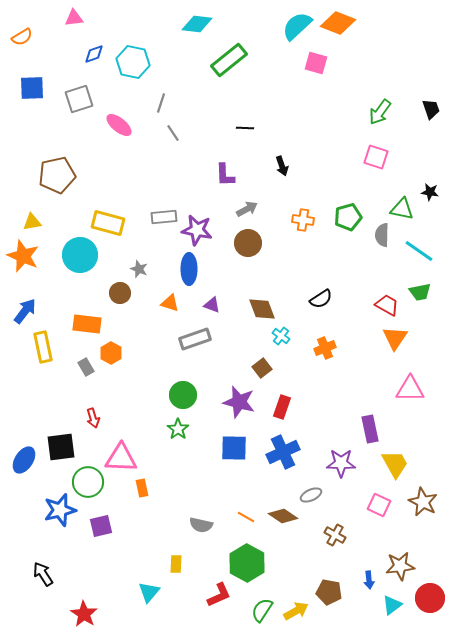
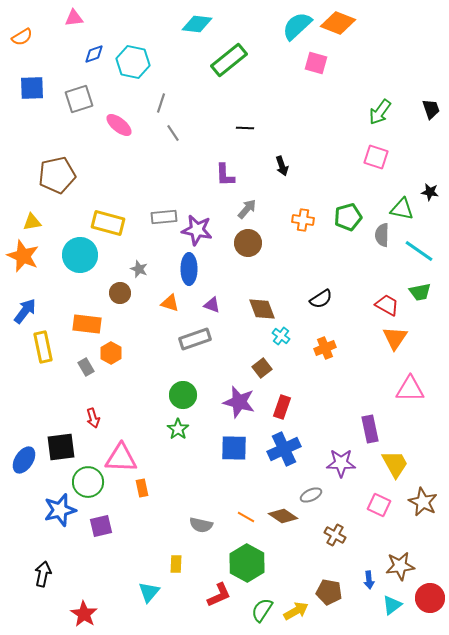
gray arrow at (247, 209): rotated 20 degrees counterclockwise
blue cross at (283, 452): moved 1 px right, 3 px up
black arrow at (43, 574): rotated 45 degrees clockwise
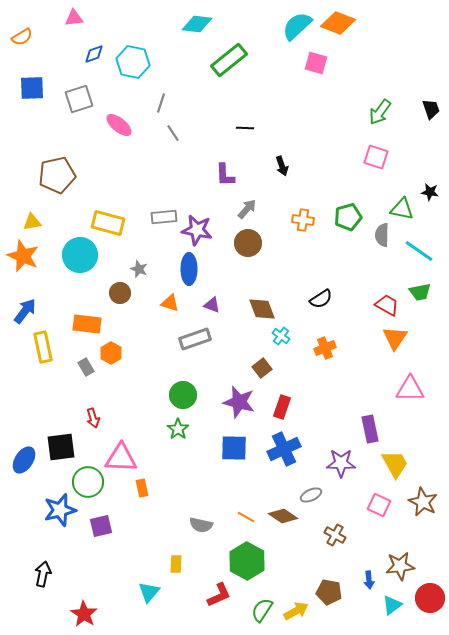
green hexagon at (247, 563): moved 2 px up
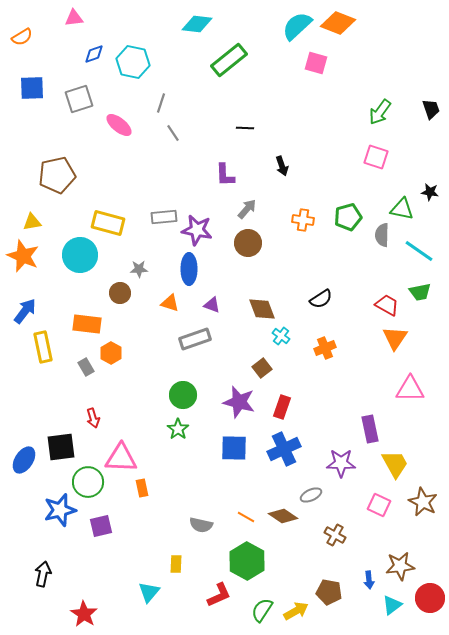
gray star at (139, 269): rotated 24 degrees counterclockwise
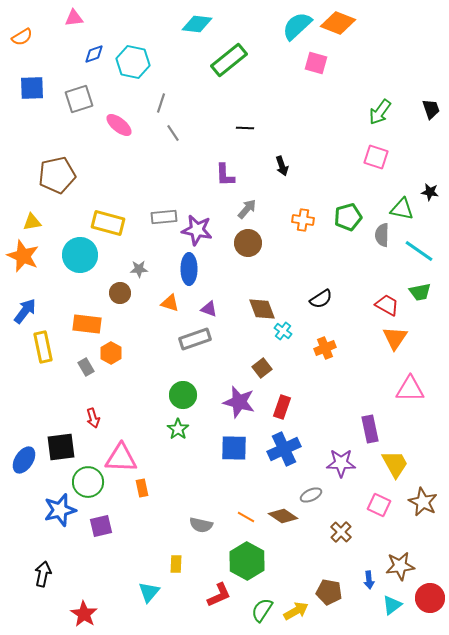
purple triangle at (212, 305): moved 3 px left, 4 px down
cyan cross at (281, 336): moved 2 px right, 5 px up
brown cross at (335, 535): moved 6 px right, 3 px up; rotated 15 degrees clockwise
